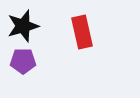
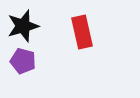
purple pentagon: rotated 15 degrees clockwise
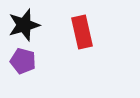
black star: moved 1 px right, 1 px up
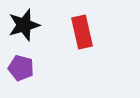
purple pentagon: moved 2 px left, 7 px down
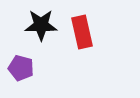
black star: moved 17 px right; rotated 16 degrees clockwise
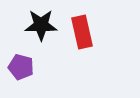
purple pentagon: moved 1 px up
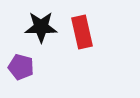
black star: moved 2 px down
